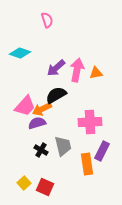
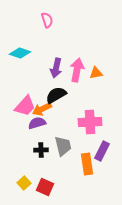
purple arrow: rotated 36 degrees counterclockwise
black cross: rotated 32 degrees counterclockwise
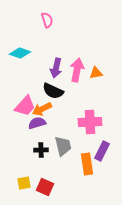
black semicircle: moved 3 px left, 4 px up; rotated 125 degrees counterclockwise
yellow square: rotated 32 degrees clockwise
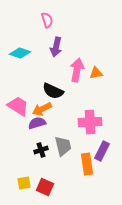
purple arrow: moved 21 px up
pink trapezoid: moved 7 px left; rotated 100 degrees counterclockwise
black cross: rotated 16 degrees counterclockwise
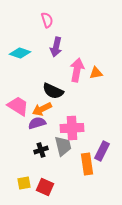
pink cross: moved 18 px left, 6 px down
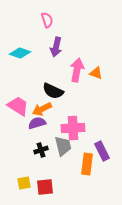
orange triangle: rotated 32 degrees clockwise
pink cross: moved 1 px right
purple rectangle: rotated 54 degrees counterclockwise
orange rectangle: rotated 15 degrees clockwise
red square: rotated 30 degrees counterclockwise
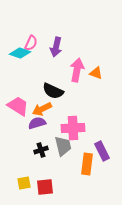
pink semicircle: moved 16 px left, 23 px down; rotated 42 degrees clockwise
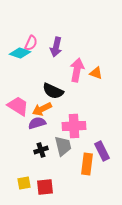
pink cross: moved 1 px right, 2 px up
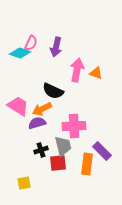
purple rectangle: rotated 18 degrees counterclockwise
red square: moved 13 px right, 24 px up
